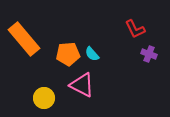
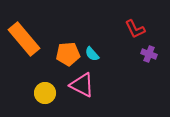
yellow circle: moved 1 px right, 5 px up
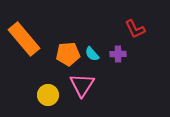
purple cross: moved 31 px left; rotated 21 degrees counterclockwise
pink triangle: rotated 36 degrees clockwise
yellow circle: moved 3 px right, 2 px down
